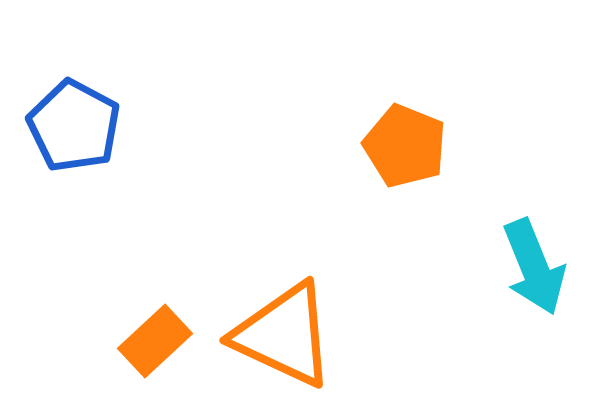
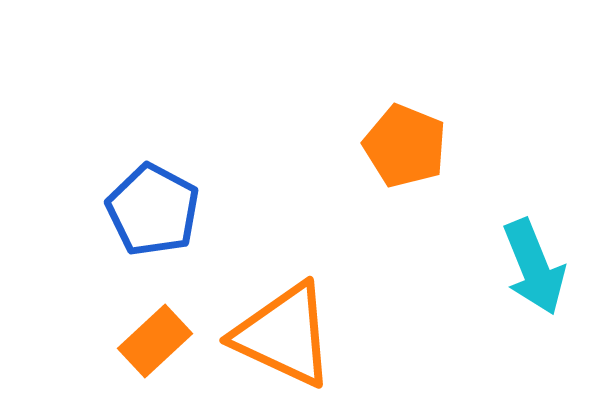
blue pentagon: moved 79 px right, 84 px down
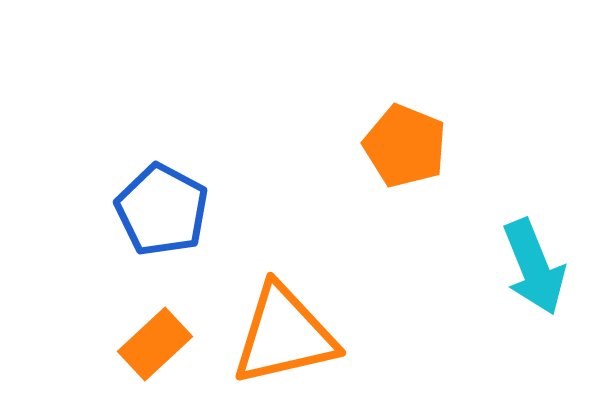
blue pentagon: moved 9 px right
orange triangle: rotated 38 degrees counterclockwise
orange rectangle: moved 3 px down
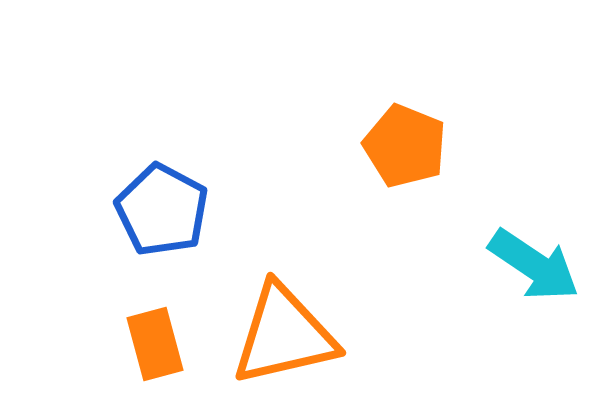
cyan arrow: moved 2 px up; rotated 34 degrees counterclockwise
orange rectangle: rotated 62 degrees counterclockwise
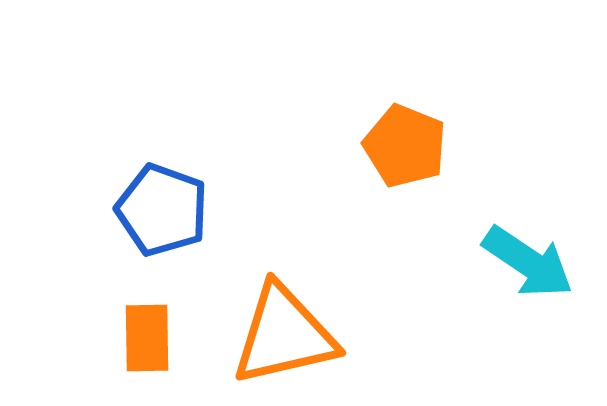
blue pentagon: rotated 8 degrees counterclockwise
cyan arrow: moved 6 px left, 3 px up
orange rectangle: moved 8 px left, 6 px up; rotated 14 degrees clockwise
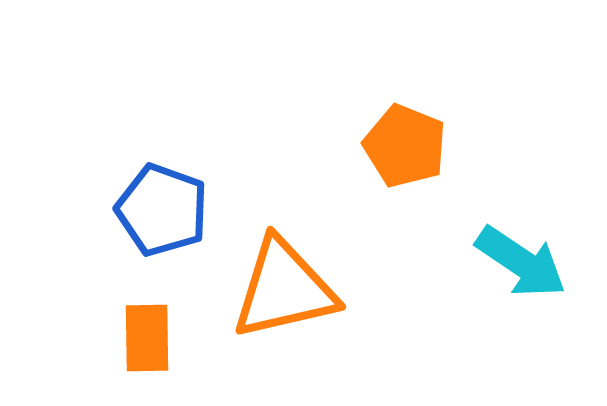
cyan arrow: moved 7 px left
orange triangle: moved 46 px up
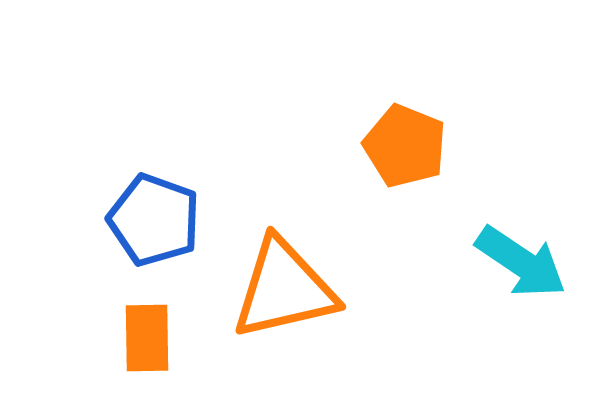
blue pentagon: moved 8 px left, 10 px down
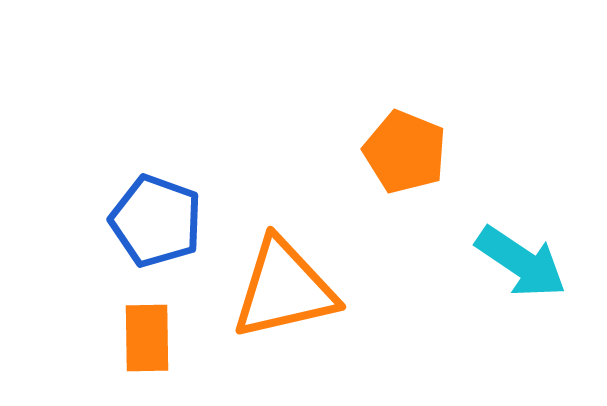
orange pentagon: moved 6 px down
blue pentagon: moved 2 px right, 1 px down
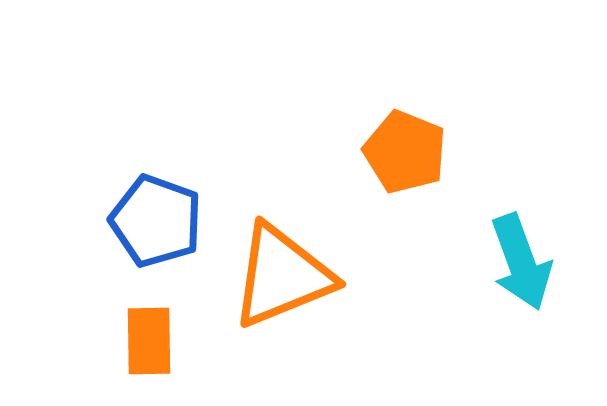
cyan arrow: rotated 36 degrees clockwise
orange triangle: moved 2 px left, 13 px up; rotated 9 degrees counterclockwise
orange rectangle: moved 2 px right, 3 px down
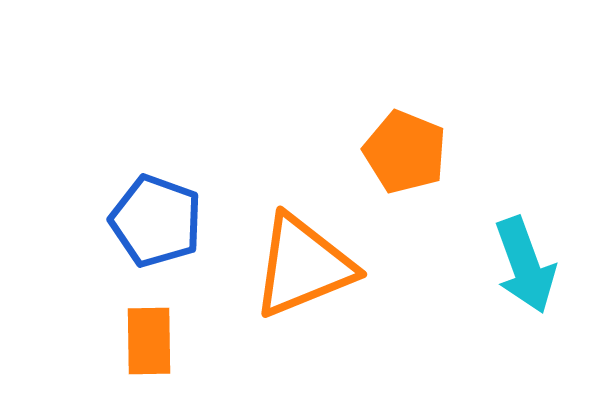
cyan arrow: moved 4 px right, 3 px down
orange triangle: moved 21 px right, 10 px up
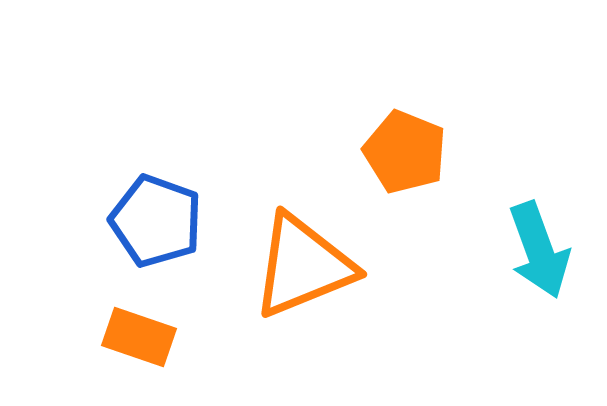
cyan arrow: moved 14 px right, 15 px up
orange rectangle: moved 10 px left, 4 px up; rotated 70 degrees counterclockwise
